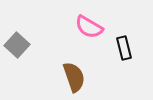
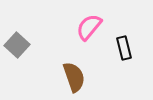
pink semicircle: rotated 100 degrees clockwise
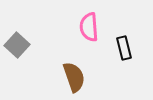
pink semicircle: rotated 44 degrees counterclockwise
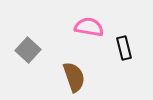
pink semicircle: rotated 104 degrees clockwise
gray square: moved 11 px right, 5 px down
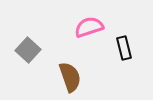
pink semicircle: rotated 28 degrees counterclockwise
brown semicircle: moved 4 px left
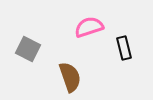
gray square: moved 1 px up; rotated 15 degrees counterclockwise
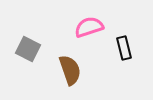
brown semicircle: moved 7 px up
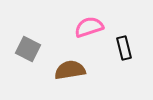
brown semicircle: rotated 80 degrees counterclockwise
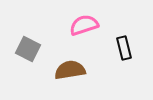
pink semicircle: moved 5 px left, 2 px up
